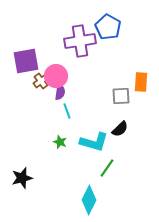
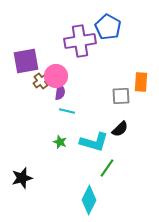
cyan line: rotated 56 degrees counterclockwise
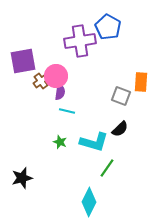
purple square: moved 3 px left
gray square: rotated 24 degrees clockwise
cyan diamond: moved 2 px down
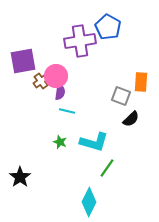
black semicircle: moved 11 px right, 10 px up
black star: moved 2 px left, 1 px up; rotated 20 degrees counterclockwise
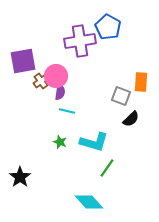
cyan diamond: rotated 68 degrees counterclockwise
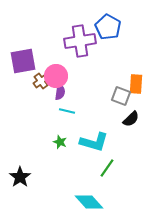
orange rectangle: moved 5 px left, 2 px down
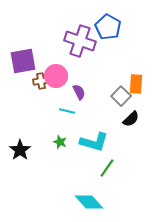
purple cross: rotated 28 degrees clockwise
brown cross: rotated 28 degrees clockwise
purple semicircle: moved 19 px right; rotated 35 degrees counterclockwise
gray square: rotated 24 degrees clockwise
black star: moved 27 px up
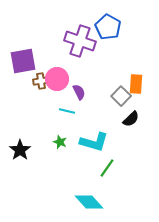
pink circle: moved 1 px right, 3 px down
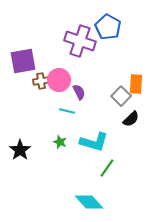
pink circle: moved 2 px right, 1 px down
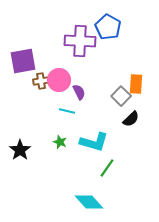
purple cross: rotated 16 degrees counterclockwise
